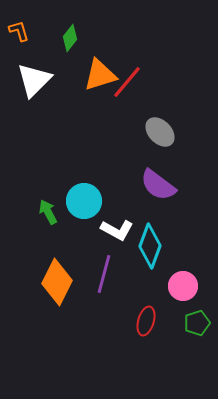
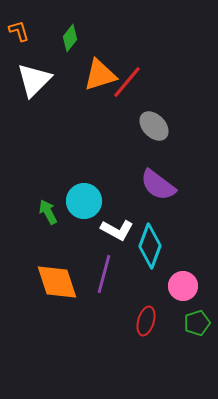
gray ellipse: moved 6 px left, 6 px up
orange diamond: rotated 45 degrees counterclockwise
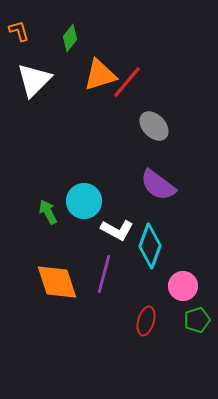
green pentagon: moved 3 px up
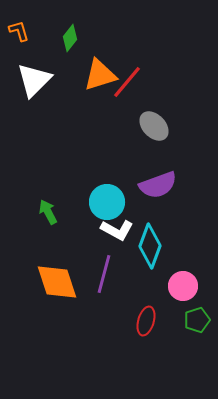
purple semicircle: rotated 57 degrees counterclockwise
cyan circle: moved 23 px right, 1 px down
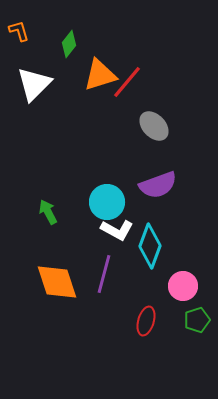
green diamond: moved 1 px left, 6 px down
white triangle: moved 4 px down
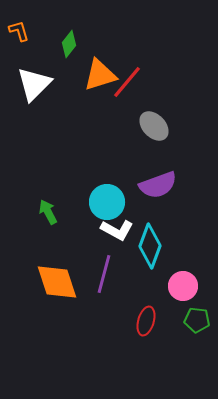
green pentagon: rotated 25 degrees clockwise
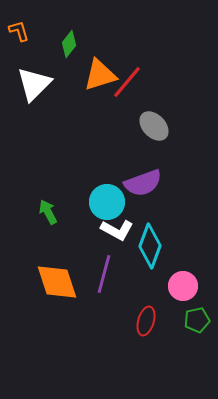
purple semicircle: moved 15 px left, 2 px up
green pentagon: rotated 20 degrees counterclockwise
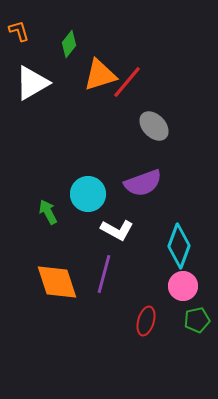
white triangle: moved 2 px left, 1 px up; rotated 15 degrees clockwise
cyan circle: moved 19 px left, 8 px up
cyan diamond: moved 29 px right
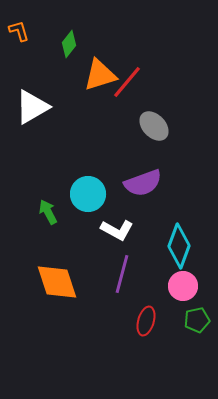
white triangle: moved 24 px down
purple line: moved 18 px right
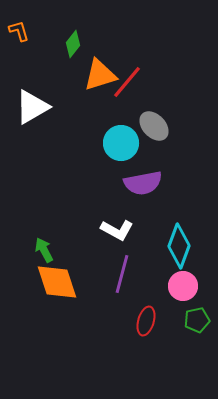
green diamond: moved 4 px right
purple semicircle: rotated 9 degrees clockwise
cyan circle: moved 33 px right, 51 px up
green arrow: moved 4 px left, 38 px down
